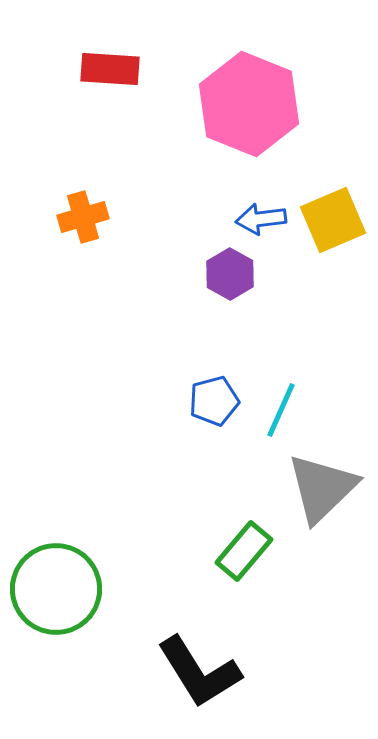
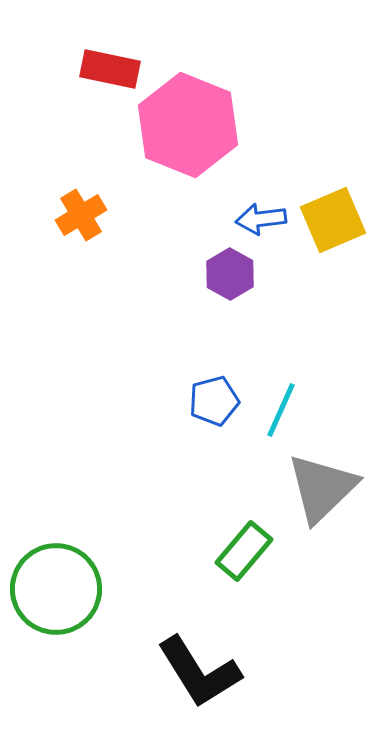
red rectangle: rotated 8 degrees clockwise
pink hexagon: moved 61 px left, 21 px down
orange cross: moved 2 px left, 2 px up; rotated 15 degrees counterclockwise
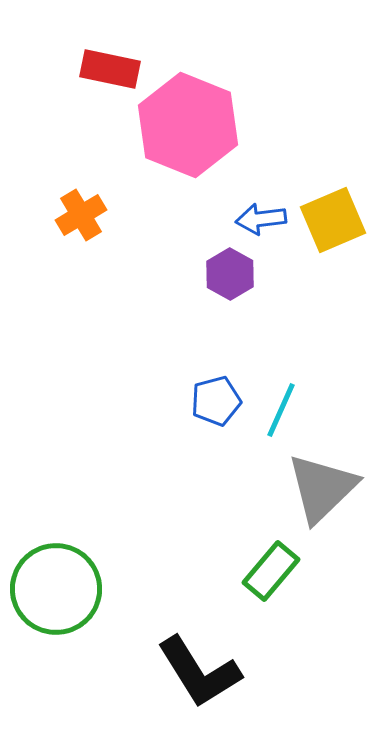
blue pentagon: moved 2 px right
green rectangle: moved 27 px right, 20 px down
